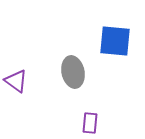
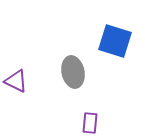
blue square: rotated 12 degrees clockwise
purple triangle: rotated 10 degrees counterclockwise
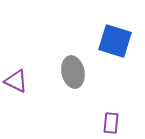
purple rectangle: moved 21 px right
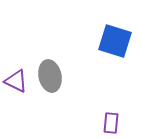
gray ellipse: moved 23 px left, 4 px down
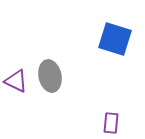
blue square: moved 2 px up
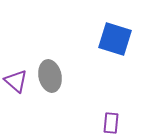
purple triangle: rotated 15 degrees clockwise
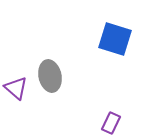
purple triangle: moved 7 px down
purple rectangle: rotated 20 degrees clockwise
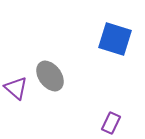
gray ellipse: rotated 24 degrees counterclockwise
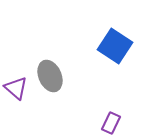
blue square: moved 7 px down; rotated 16 degrees clockwise
gray ellipse: rotated 12 degrees clockwise
